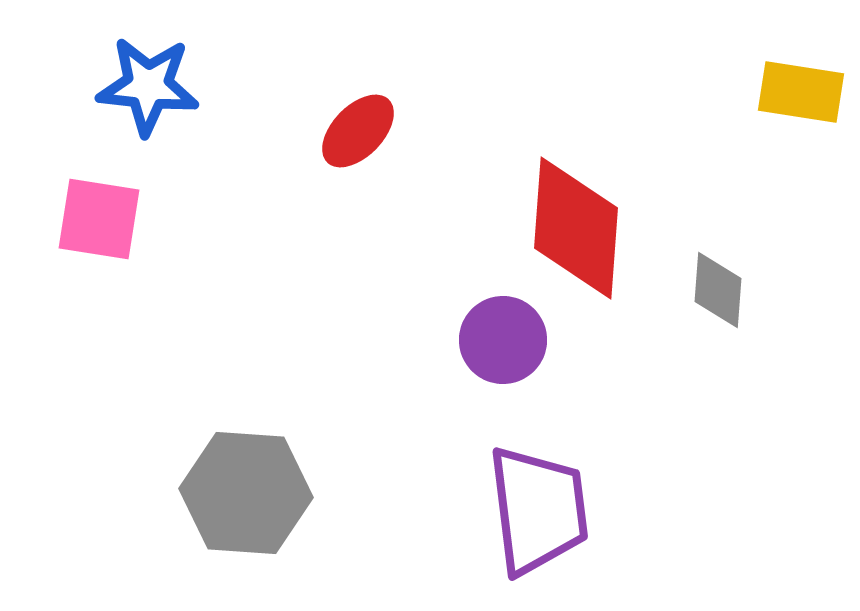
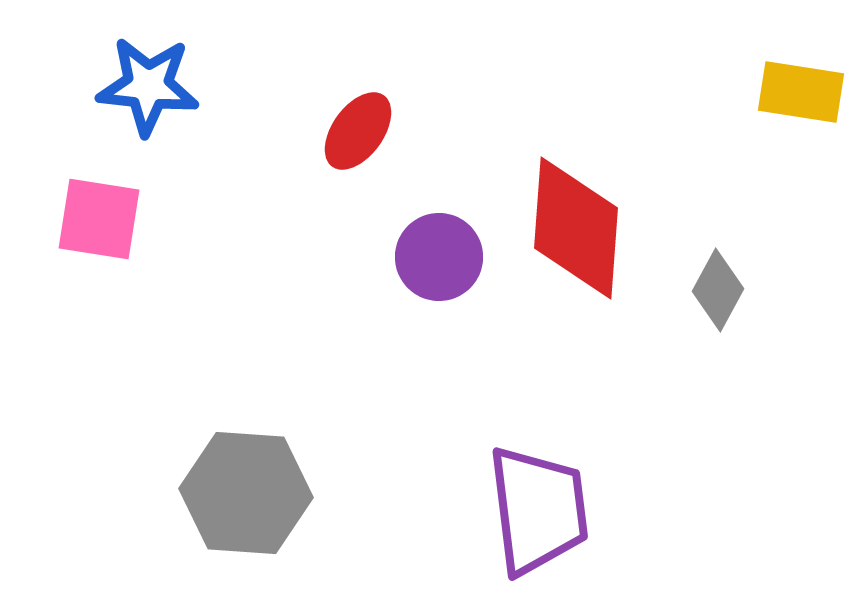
red ellipse: rotated 8 degrees counterclockwise
gray diamond: rotated 24 degrees clockwise
purple circle: moved 64 px left, 83 px up
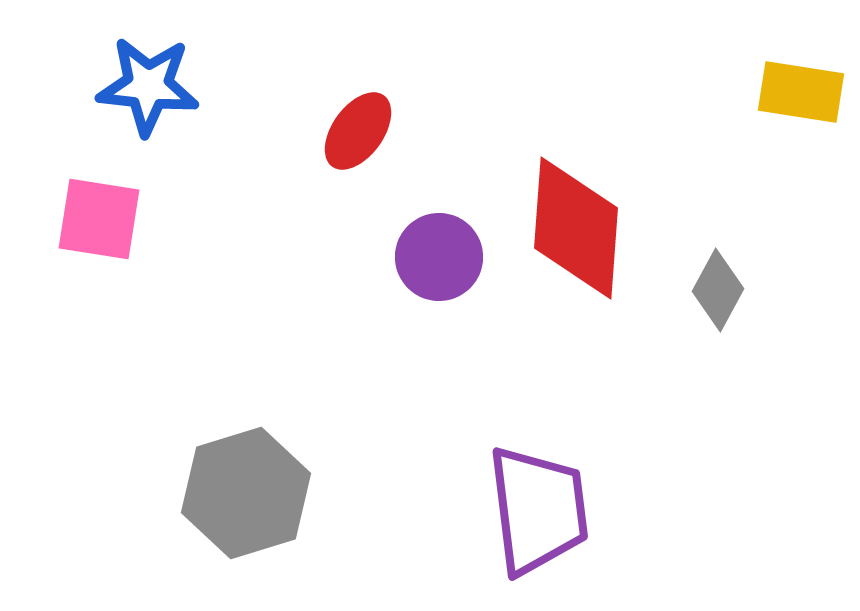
gray hexagon: rotated 21 degrees counterclockwise
